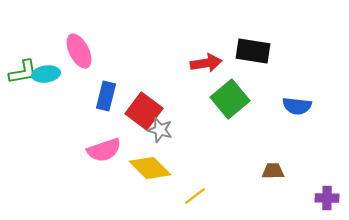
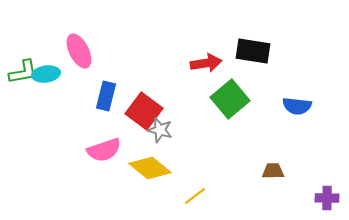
yellow diamond: rotated 6 degrees counterclockwise
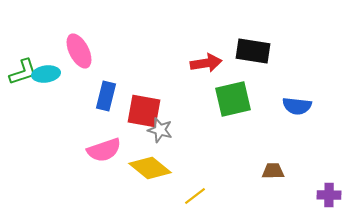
green L-shape: rotated 8 degrees counterclockwise
green square: moved 3 px right; rotated 27 degrees clockwise
red square: rotated 27 degrees counterclockwise
purple cross: moved 2 px right, 3 px up
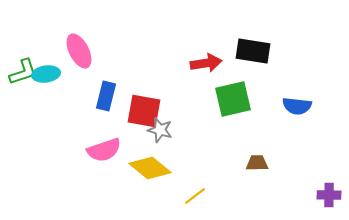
brown trapezoid: moved 16 px left, 8 px up
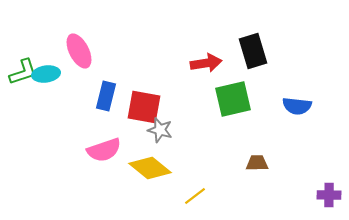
black rectangle: rotated 64 degrees clockwise
red square: moved 4 px up
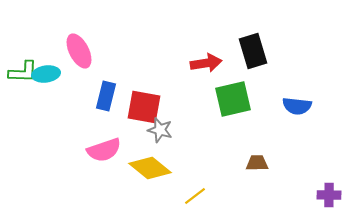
green L-shape: rotated 20 degrees clockwise
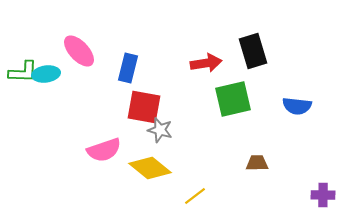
pink ellipse: rotated 16 degrees counterclockwise
blue rectangle: moved 22 px right, 28 px up
purple cross: moved 6 px left
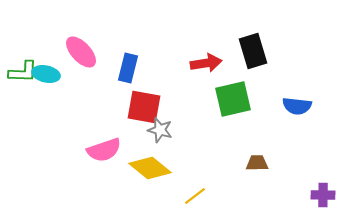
pink ellipse: moved 2 px right, 1 px down
cyan ellipse: rotated 20 degrees clockwise
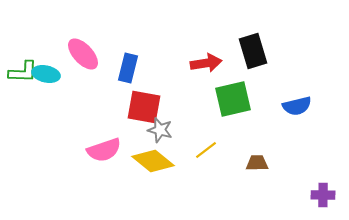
pink ellipse: moved 2 px right, 2 px down
blue semicircle: rotated 20 degrees counterclockwise
yellow diamond: moved 3 px right, 7 px up
yellow line: moved 11 px right, 46 px up
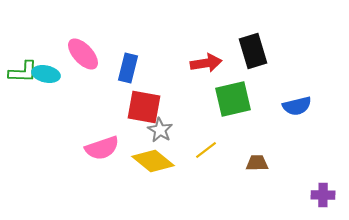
gray star: rotated 15 degrees clockwise
pink semicircle: moved 2 px left, 2 px up
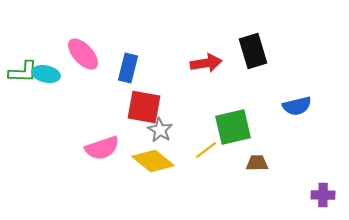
green square: moved 28 px down
